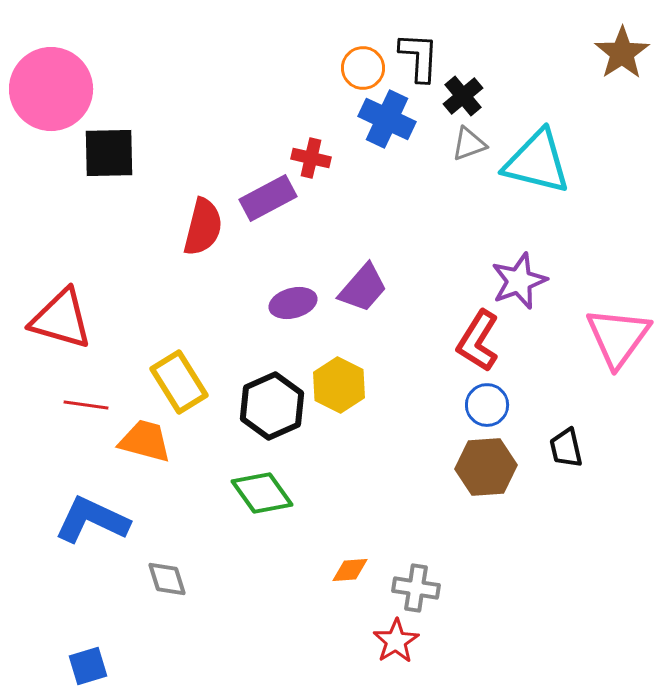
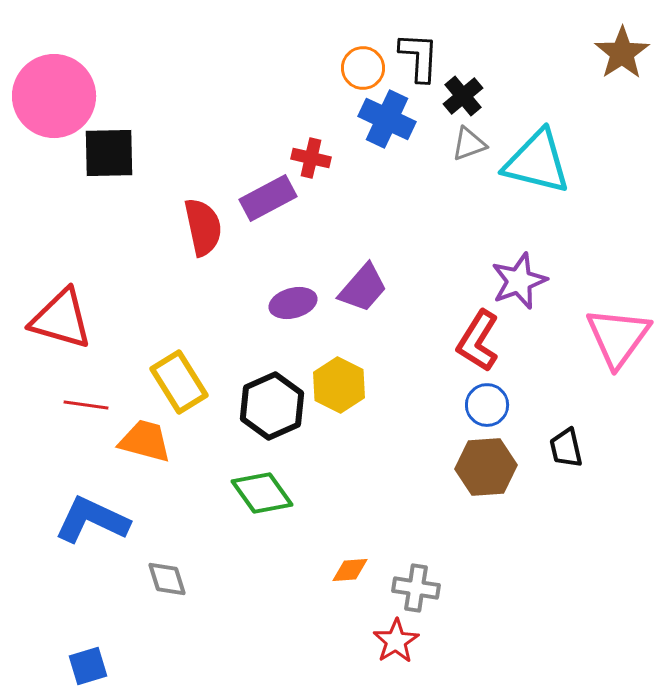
pink circle: moved 3 px right, 7 px down
red semicircle: rotated 26 degrees counterclockwise
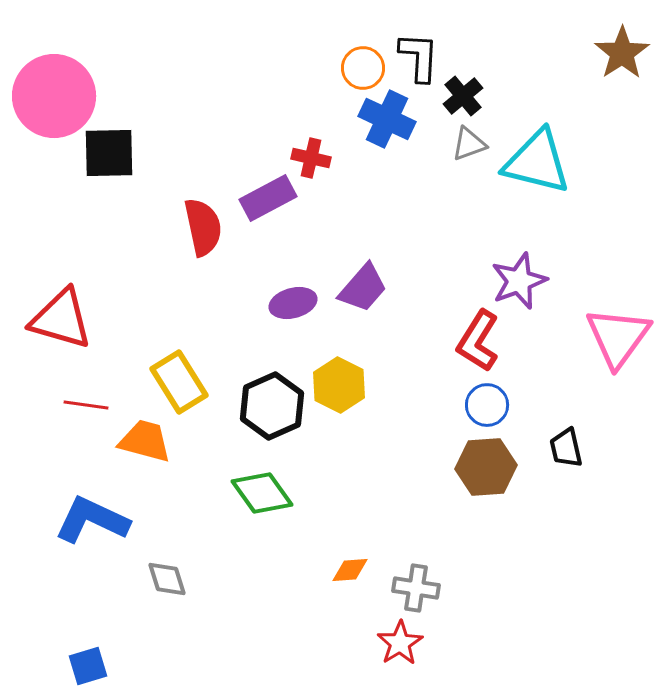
red star: moved 4 px right, 2 px down
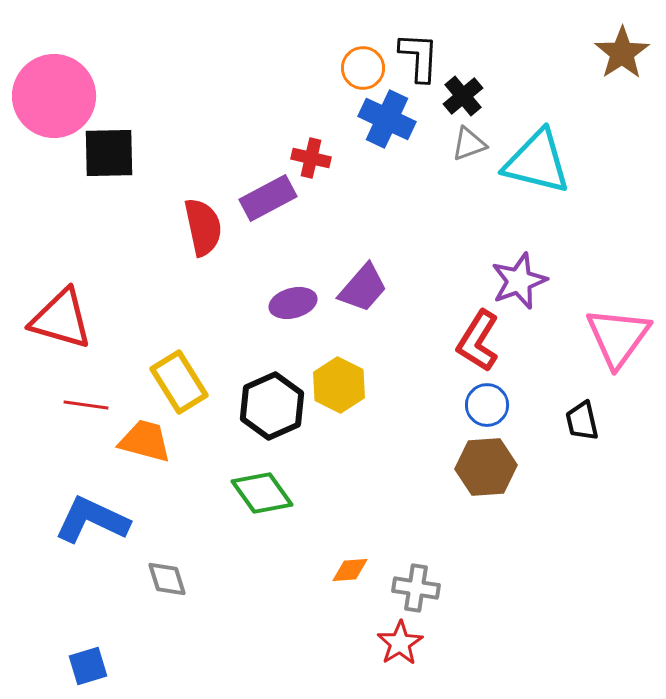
black trapezoid: moved 16 px right, 27 px up
